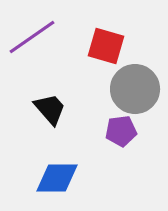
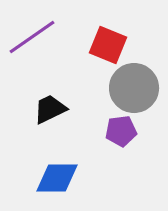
red square: moved 2 px right, 1 px up; rotated 6 degrees clockwise
gray circle: moved 1 px left, 1 px up
black trapezoid: rotated 75 degrees counterclockwise
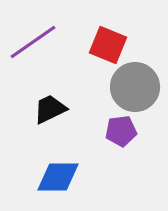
purple line: moved 1 px right, 5 px down
gray circle: moved 1 px right, 1 px up
blue diamond: moved 1 px right, 1 px up
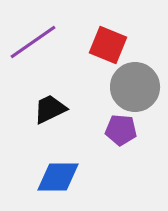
purple pentagon: moved 1 px up; rotated 12 degrees clockwise
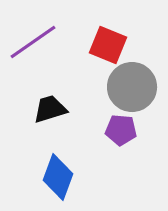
gray circle: moved 3 px left
black trapezoid: rotated 9 degrees clockwise
blue diamond: rotated 69 degrees counterclockwise
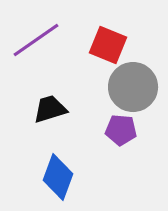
purple line: moved 3 px right, 2 px up
gray circle: moved 1 px right
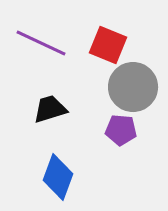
purple line: moved 5 px right, 3 px down; rotated 60 degrees clockwise
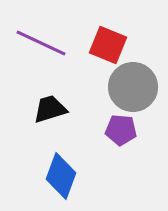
blue diamond: moved 3 px right, 1 px up
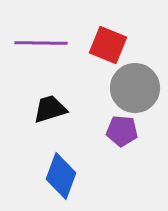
purple line: rotated 24 degrees counterclockwise
gray circle: moved 2 px right, 1 px down
purple pentagon: moved 1 px right, 1 px down
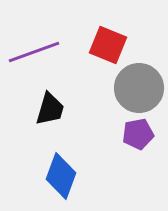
purple line: moved 7 px left, 9 px down; rotated 21 degrees counterclockwise
gray circle: moved 4 px right
black trapezoid: rotated 123 degrees clockwise
purple pentagon: moved 16 px right, 3 px down; rotated 16 degrees counterclockwise
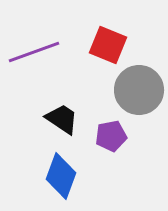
gray circle: moved 2 px down
black trapezoid: moved 12 px right, 10 px down; rotated 72 degrees counterclockwise
purple pentagon: moved 27 px left, 2 px down
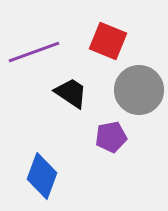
red square: moved 4 px up
black trapezoid: moved 9 px right, 26 px up
purple pentagon: moved 1 px down
blue diamond: moved 19 px left
